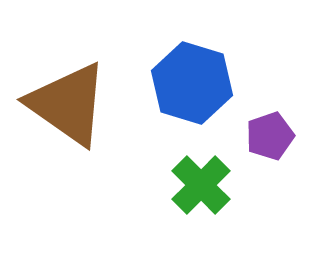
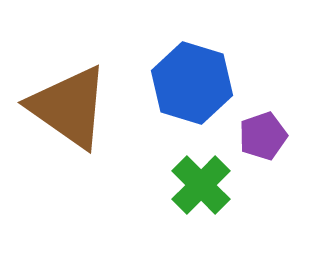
brown triangle: moved 1 px right, 3 px down
purple pentagon: moved 7 px left
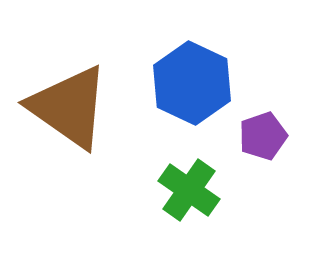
blue hexagon: rotated 8 degrees clockwise
green cross: moved 12 px left, 5 px down; rotated 10 degrees counterclockwise
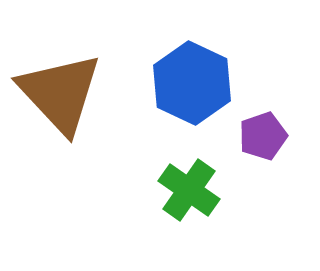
brown triangle: moved 9 px left, 14 px up; rotated 12 degrees clockwise
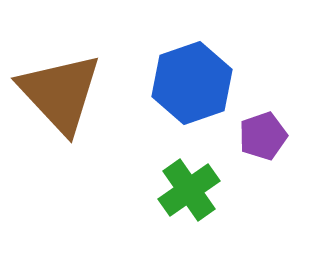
blue hexagon: rotated 16 degrees clockwise
green cross: rotated 20 degrees clockwise
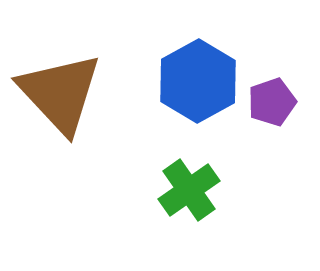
blue hexagon: moved 6 px right, 2 px up; rotated 10 degrees counterclockwise
purple pentagon: moved 9 px right, 34 px up
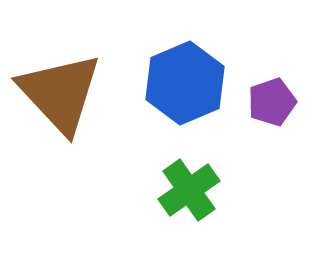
blue hexagon: moved 13 px left, 2 px down; rotated 6 degrees clockwise
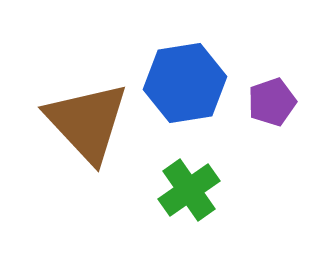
blue hexagon: rotated 14 degrees clockwise
brown triangle: moved 27 px right, 29 px down
